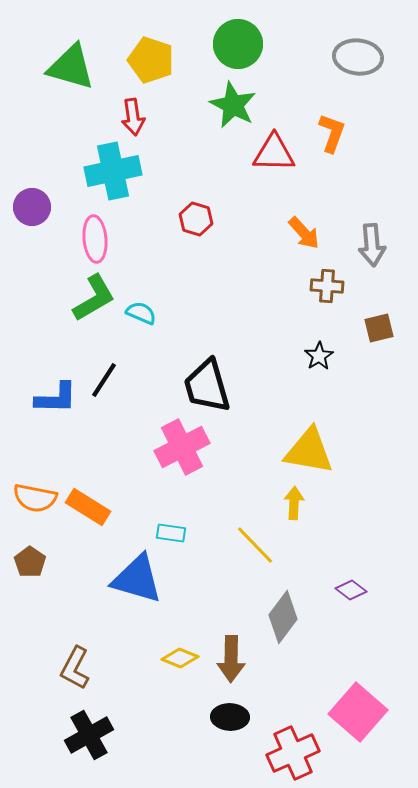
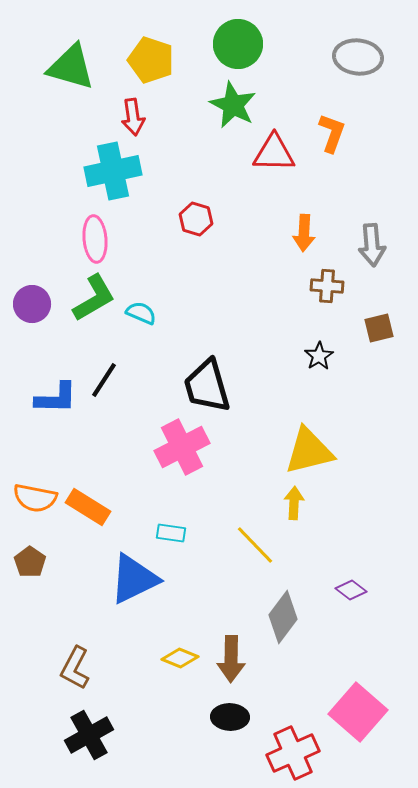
purple circle: moved 97 px down
orange arrow: rotated 45 degrees clockwise
yellow triangle: rotated 24 degrees counterclockwise
blue triangle: moved 3 px left; rotated 42 degrees counterclockwise
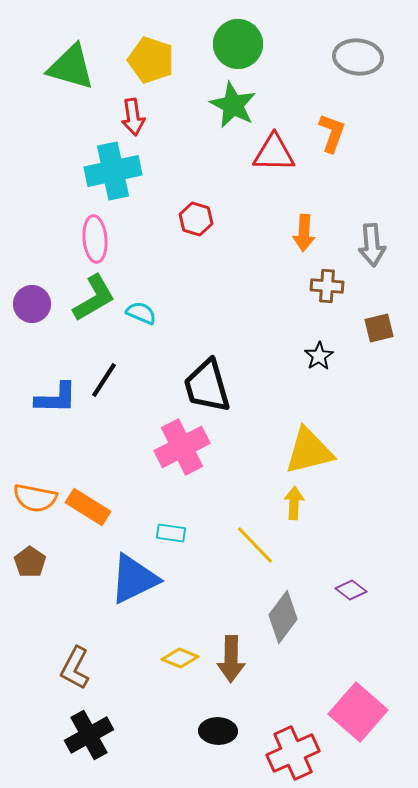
black ellipse: moved 12 px left, 14 px down
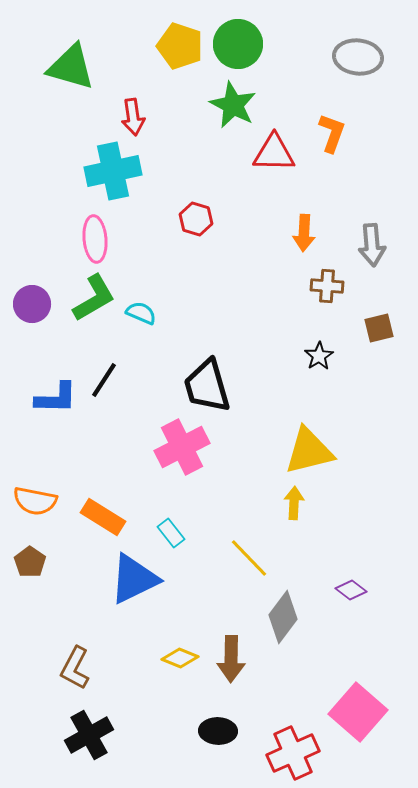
yellow pentagon: moved 29 px right, 14 px up
orange semicircle: moved 3 px down
orange rectangle: moved 15 px right, 10 px down
cyan rectangle: rotated 44 degrees clockwise
yellow line: moved 6 px left, 13 px down
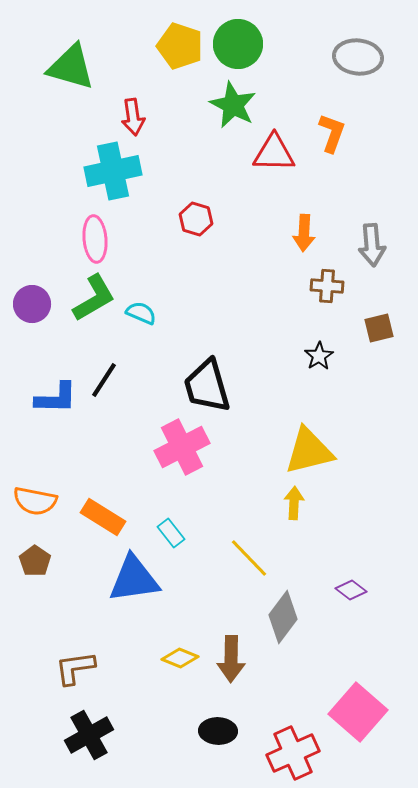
brown pentagon: moved 5 px right, 1 px up
blue triangle: rotated 18 degrees clockwise
brown L-shape: rotated 54 degrees clockwise
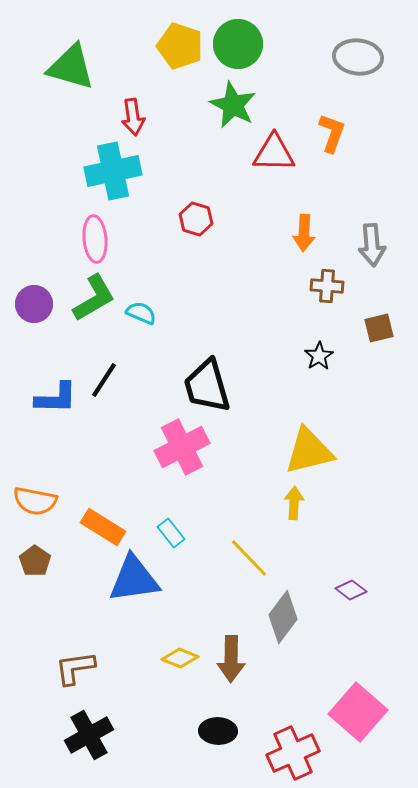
purple circle: moved 2 px right
orange rectangle: moved 10 px down
